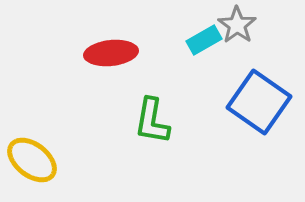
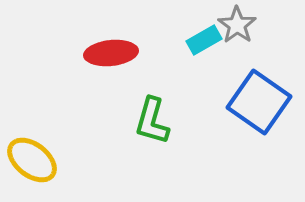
green L-shape: rotated 6 degrees clockwise
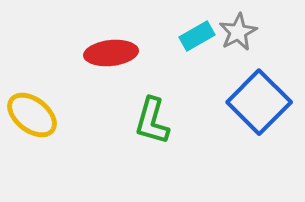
gray star: moved 1 px right, 7 px down; rotated 9 degrees clockwise
cyan rectangle: moved 7 px left, 4 px up
blue square: rotated 10 degrees clockwise
yellow ellipse: moved 45 px up
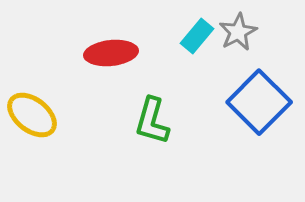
cyan rectangle: rotated 20 degrees counterclockwise
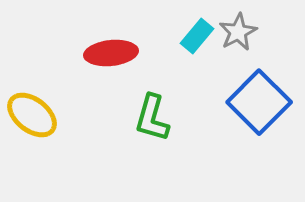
green L-shape: moved 3 px up
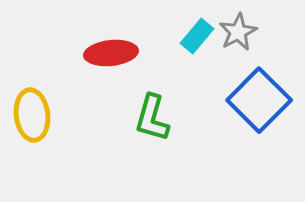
blue square: moved 2 px up
yellow ellipse: rotated 45 degrees clockwise
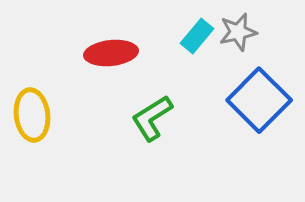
gray star: rotated 15 degrees clockwise
green L-shape: rotated 42 degrees clockwise
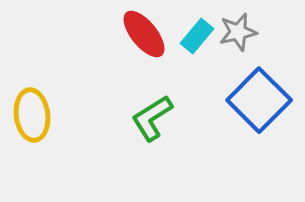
red ellipse: moved 33 px right, 19 px up; rotated 57 degrees clockwise
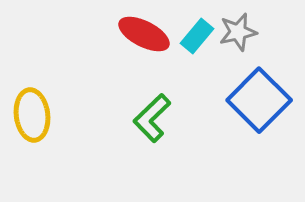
red ellipse: rotated 24 degrees counterclockwise
green L-shape: rotated 12 degrees counterclockwise
